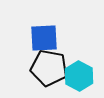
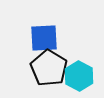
black pentagon: rotated 21 degrees clockwise
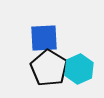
cyan hexagon: moved 7 px up; rotated 8 degrees clockwise
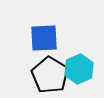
black pentagon: moved 1 px right, 7 px down
